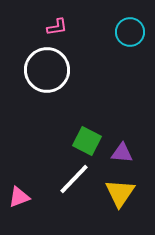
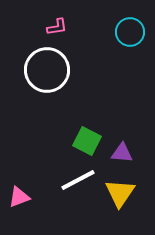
white line: moved 4 px right, 1 px down; rotated 18 degrees clockwise
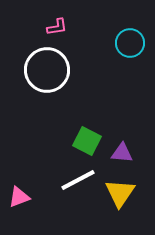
cyan circle: moved 11 px down
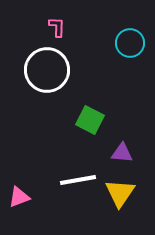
pink L-shape: rotated 80 degrees counterclockwise
green square: moved 3 px right, 21 px up
white line: rotated 18 degrees clockwise
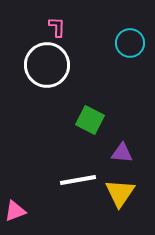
white circle: moved 5 px up
pink triangle: moved 4 px left, 14 px down
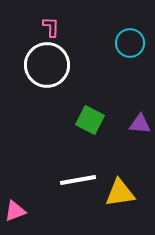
pink L-shape: moved 6 px left
purple triangle: moved 18 px right, 29 px up
yellow triangle: rotated 48 degrees clockwise
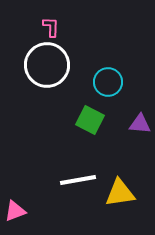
cyan circle: moved 22 px left, 39 px down
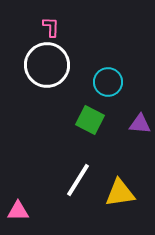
white line: rotated 48 degrees counterclockwise
pink triangle: moved 3 px right; rotated 20 degrees clockwise
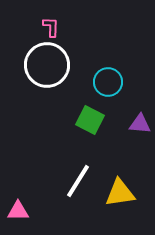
white line: moved 1 px down
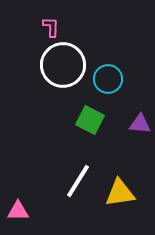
white circle: moved 16 px right
cyan circle: moved 3 px up
